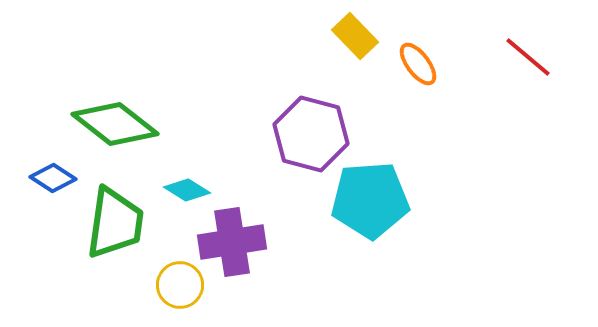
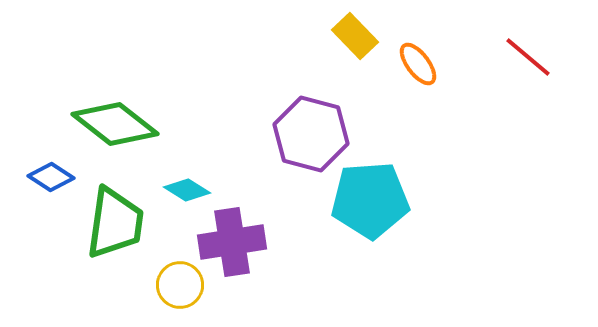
blue diamond: moved 2 px left, 1 px up
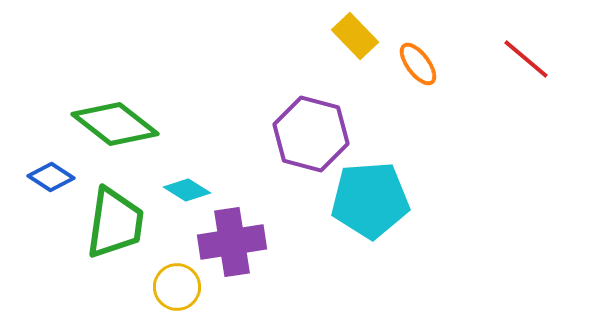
red line: moved 2 px left, 2 px down
yellow circle: moved 3 px left, 2 px down
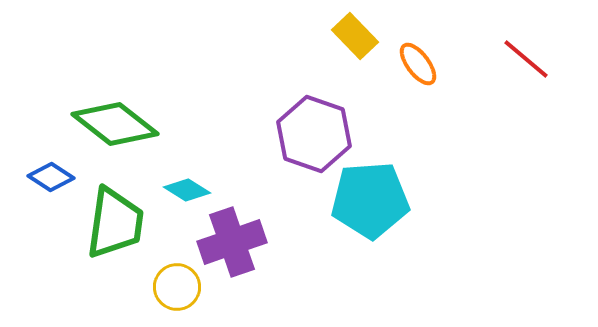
purple hexagon: moved 3 px right; rotated 4 degrees clockwise
purple cross: rotated 10 degrees counterclockwise
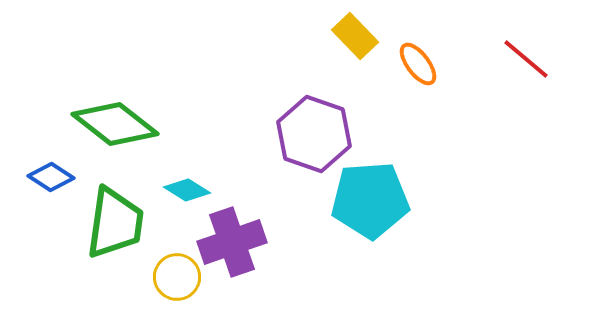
yellow circle: moved 10 px up
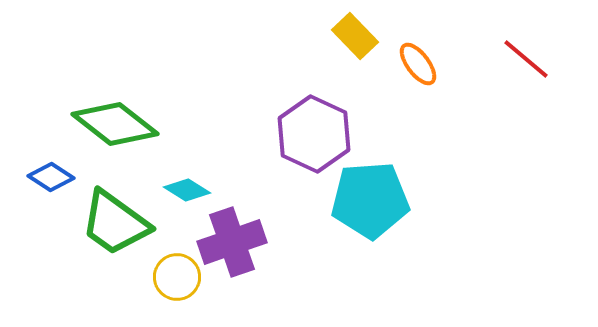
purple hexagon: rotated 6 degrees clockwise
green trapezoid: rotated 118 degrees clockwise
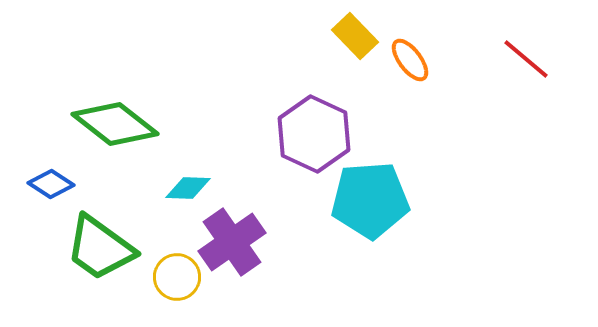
orange ellipse: moved 8 px left, 4 px up
blue diamond: moved 7 px down
cyan diamond: moved 1 px right, 2 px up; rotated 30 degrees counterclockwise
green trapezoid: moved 15 px left, 25 px down
purple cross: rotated 16 degrees counterclockwise
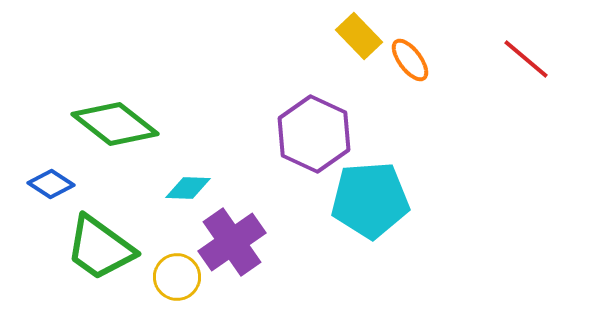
yellow rectangle: moved 4 px right
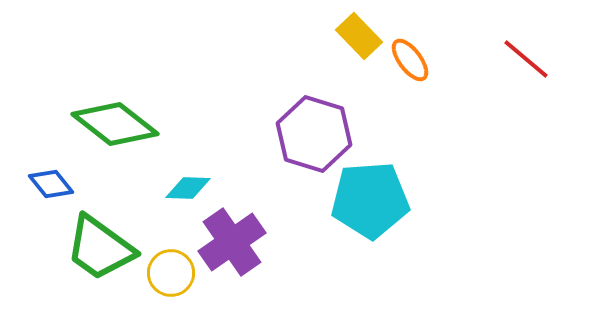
purple hexagon: rotated 8 degrees counterclockwise
blue diamond: rotated 18 degrees clockwise
yellow circle: moved 6 px left, 4 px up
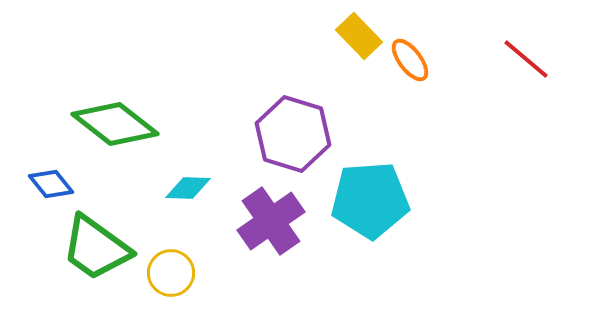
purple hexagon: moved 21 px left
purple cross: moved 39 px right, 21 px up
green trapezoid: moved 4 px left
